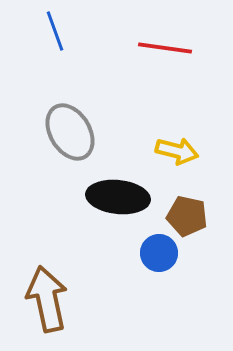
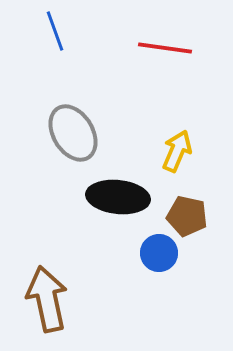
gray ellipse: moved 3 px right, 1 px down
yellow arrow: rotated 81 degrees counterclockwise
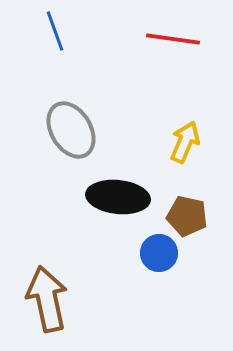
red line: moved 8 px right, 9 px up
gray ellipse: moved 2 px left, 3 px up
yellow arrow: moved 8 px right, 9 px up
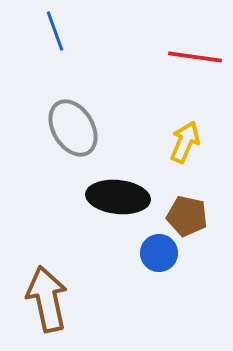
red line: moved 22 px right, 18 px down
gray ellipse: moved 2 px right, 2 px up
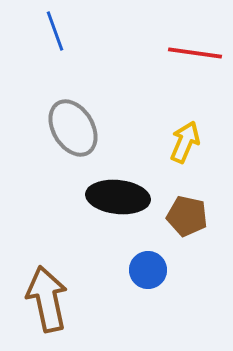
red line: moved 4 px up
blue circle: moved 11 px left, 17 px down
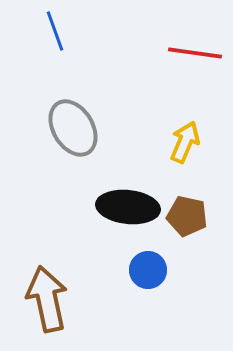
black ellipse: moved 10 px right, 10 px down
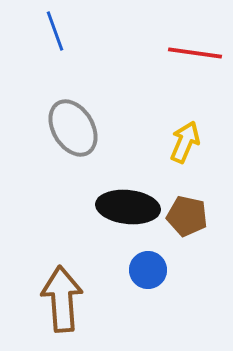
brown arrow: moved 15 px right; rotated 8 degrees clockwise
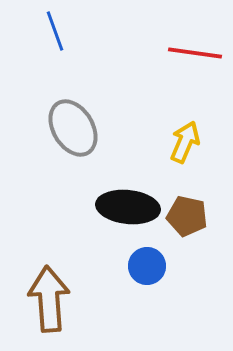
blue circle: moved 1 px left, 4 px up
brown arrow: moved 13 px left
